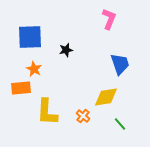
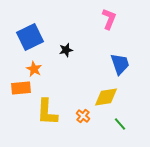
blue square: rotated 24 degrees counterclockwise
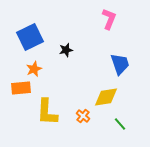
orange star: rotated 21 degrees clockwise
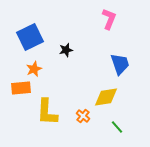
green line: moved 3 px left, 3 px down
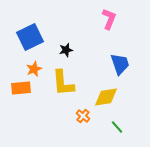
yellow L-shape: moved 16 px right, 29 px up; rotated 8 degrees counterclockwise
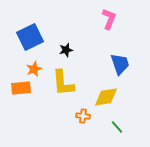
orange cross: rotated 32 degrees counterclockwise
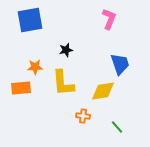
blue square: moved 17 px up; rotated 16 degrees clockwise
orange star: moved 1 px right, 2 px up; rotated 21 degrees clockwise
yellow diamond: moved 3 px left, 6 px up
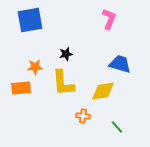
black star: moved 4 px down
blue trapezoid: rotated 55 degrees counterclockwise
